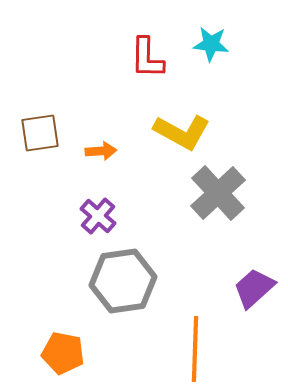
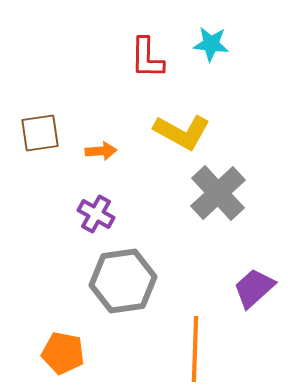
purple cross: moved 2 px left, 2 px up; rotated 12 degrees counterclockwise
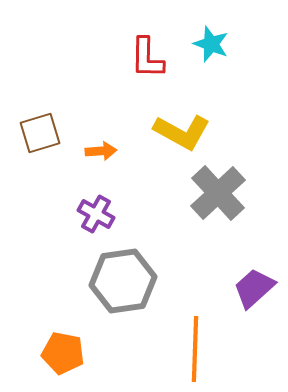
cyan star: rotated 15 degrees clockwise
brown square: rotated 9 degrees counterclockwise
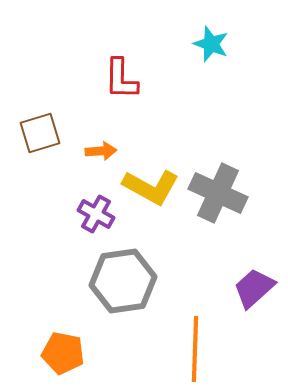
red L-shape: moved 26 px left, 21 px down
yellow L-shape: moved 31 px left, 55 px down
gray cross: rotated 22 degrees counterclockwise
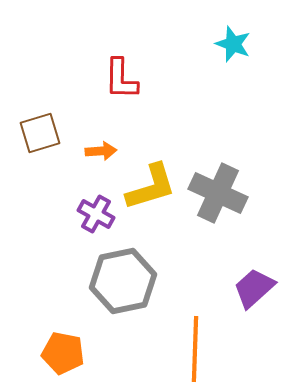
cyan star: moved 22 px right
yellow L-shape: rotated 46 degrees counterclockwise
gray hexagon: rotated 4 degrees counterclockwise
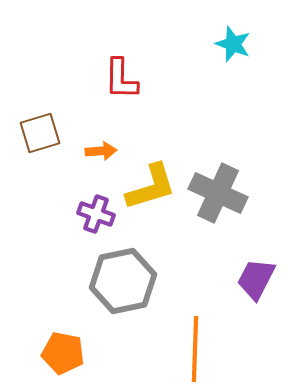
purple cross: rotated 9 degrees counterclockwise
purple trapezoid: moved 2 px right, 9 px up; rotated 21 degrees counterclockwise
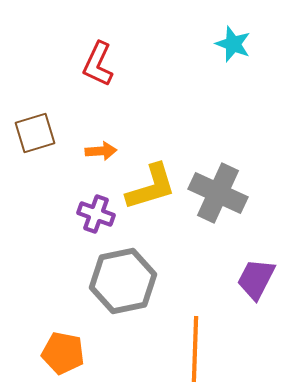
red L-shape: moved 23 px left, 15 px up; rotated 24 degrees clockwise
brown square: moved 5 px left
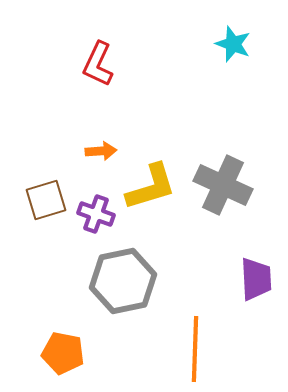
brown square: moved 11 px right, 67 px down
gray cross: moved 5 px right, 8 px up
purple trapezoid: rotated 150 degrees clockwise
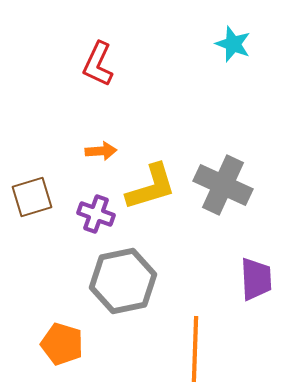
brown square: moved 14 px left, 3 px up
orange pentagon: moved 1 px left, 9 px up; rotated 6 degrees clockwise
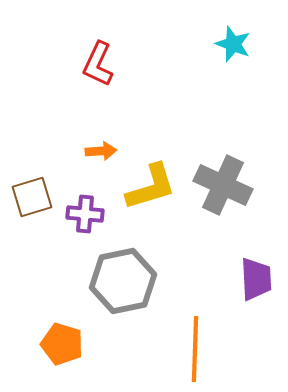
purple cross: moved 11 px left; rotated 15 degrees counterclockwise
